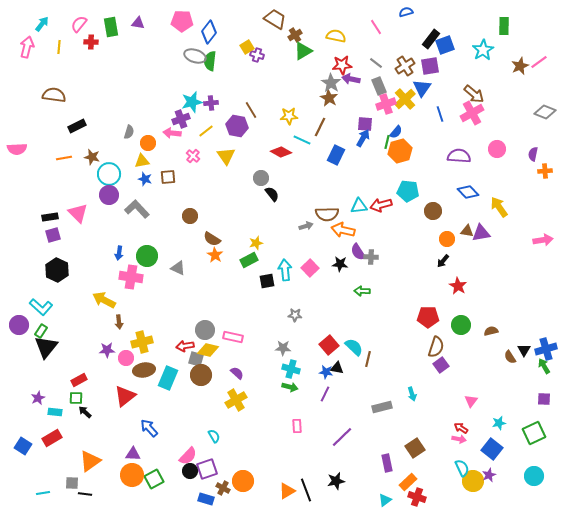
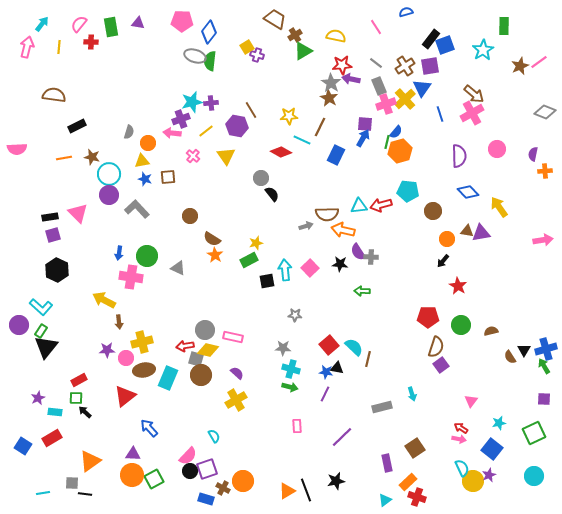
purple semicircle at (459, 156): rotated 85 degrees clockwise
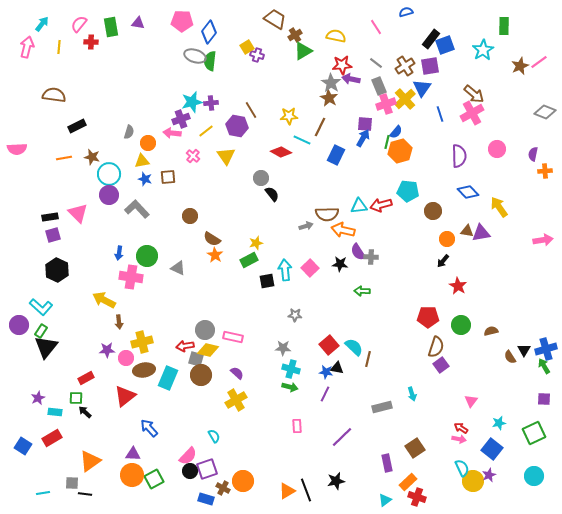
red rectangle at (79, 380): moved 7 px right, 2 px up
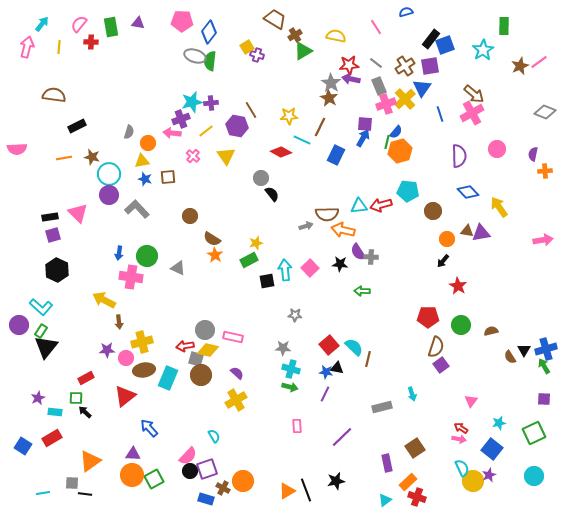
red star at (342, 65): moved 7 px right
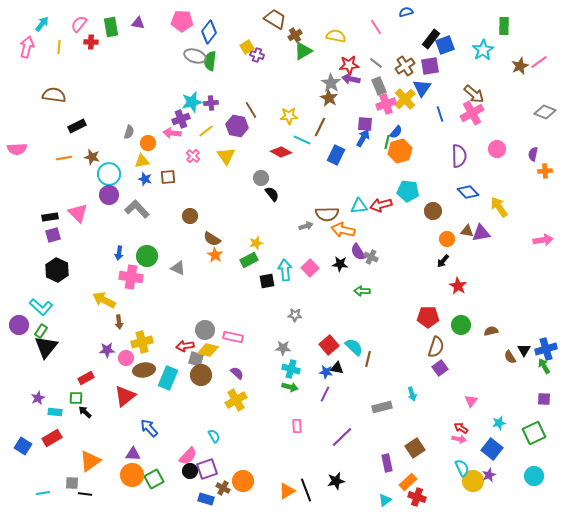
gray cross at (371, 257): rotated 24 degrees clockwise
purple square at (441, 365): moved 1 px left, 3 px down
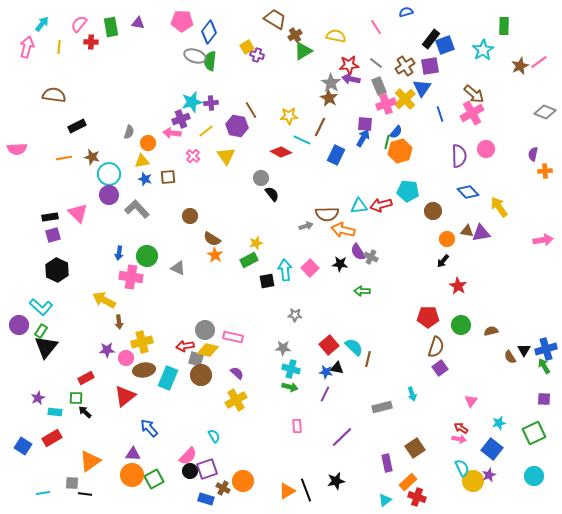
pink circle at (497, 149): moved 11 px left
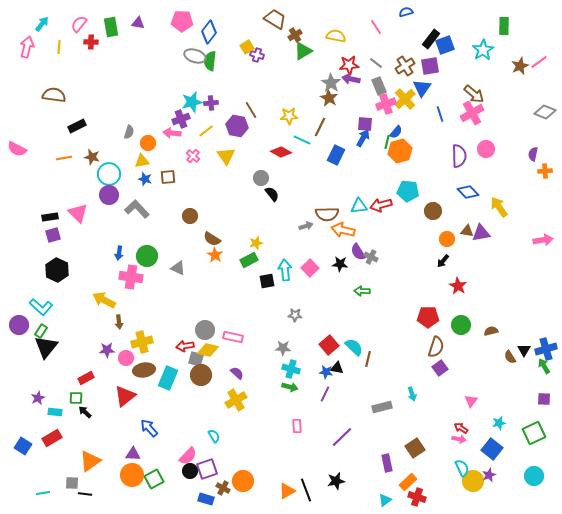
pink semicircle at (17, 149): rotated 30 degrees clockwise
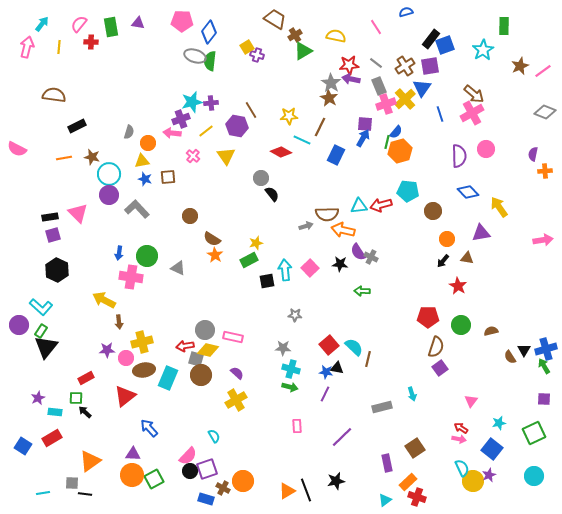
pink line at (539, 62): moved 4 px right, 9 px down
brown triangle at (467, 231): moved 27 px down
